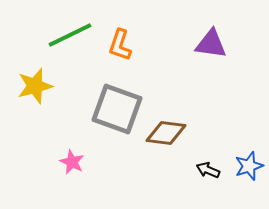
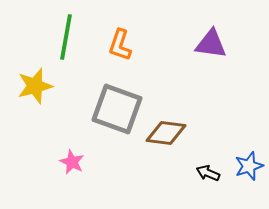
green line: moved 4 px left, 2 px down; rotated 54 degrees counterclockwise
black arrow: moved 3 px down
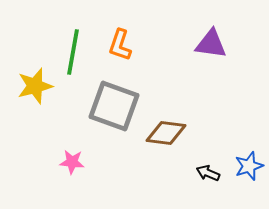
green line: moved 7 px right, 15 px down
gray square: moved 3 px left, 3 px up
pink star: rotated 20 degrees counterclockwise
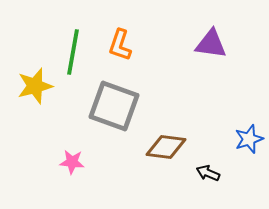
brown diamond: moved 14 px down
blue star: moved 27 px up
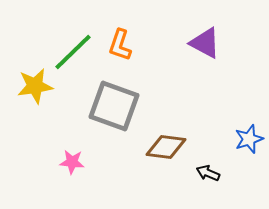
purple triangle: moved 6 px left, 1 px up; rotated 20 degrees clockwise
green line: rotated 36 degrees clockwise
yellow star: rotated 6 degrees clockwise
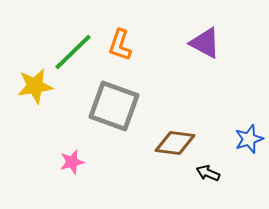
brown diamond: moved 9 px right, 4 px up
pink star: rotated 20 degrees counterclockwise
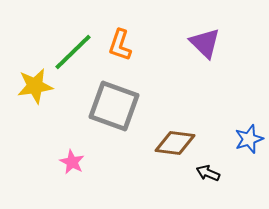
purple triangle: rotated 16 degrees clockwise
pink star: rotated 30 degrees counterclockwise
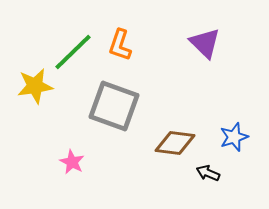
blue star: moved 15 px left, 2 px up
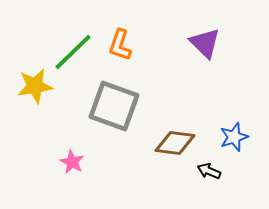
black arrow: moved 1 px right, 2 px up
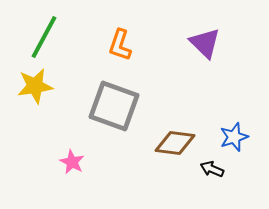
green line: moved 29 px left, 15 px up; rotated 18 degrees counterclockwise
black arrow: moved 3 px right, 2 px up
